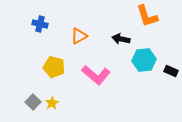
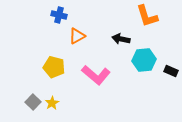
blue cross: moved 19 px right, 9 px up
orange triangle: moved 2 px left
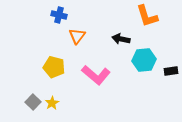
orange triangle: rotated 24 degrees counterclockwise
black rectangle: rotated 32 degrees counterclockwise
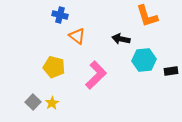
blue cross: moved 1 px right
orange triangle: rotated 30 degrees counterclockwise
pink L-shape: rotated 84 degrees counterclockwise
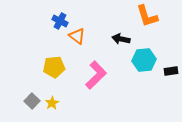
blue cross: moved 6 px down; rotated 14 degrees clockwise
yellow pentagon: rotated 20 degrees counterclockwise
gray square: moved 1 px left, 1 px up
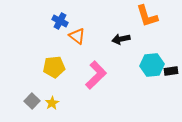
black arrow: rotated 24 degrees counterclockwise
cyan hexagon: moved 8 px right, 5 px down
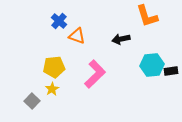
blue cross: moved 1 px left; rotated 14 degrees clockwise
orange triangle: rotated 18 degrees counterclockwise
pink L-shape: moved 1 px left, 1 px up
yellow star: moved 14 px up
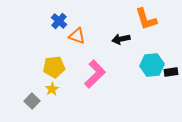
orange L-shape: moved 1 px left, 3 px down
black rectangle: moved 1 px down
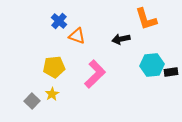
yellow star: moved 5 px down
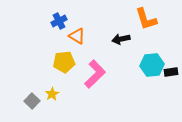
blue cross: rotated 21 degrees clockwise
orange triangle: rotated 12 degrees clockwise
yellow pentagon: moved 10 px right, 5 px up
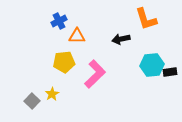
orange triangle: rotated 30 degrees counterclockwise
black rectangle: moved 1 px left
